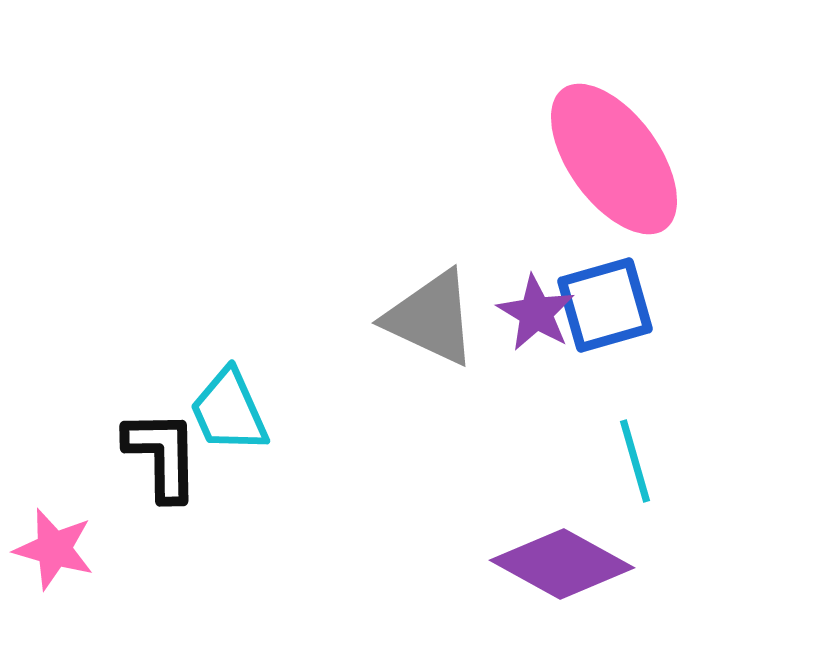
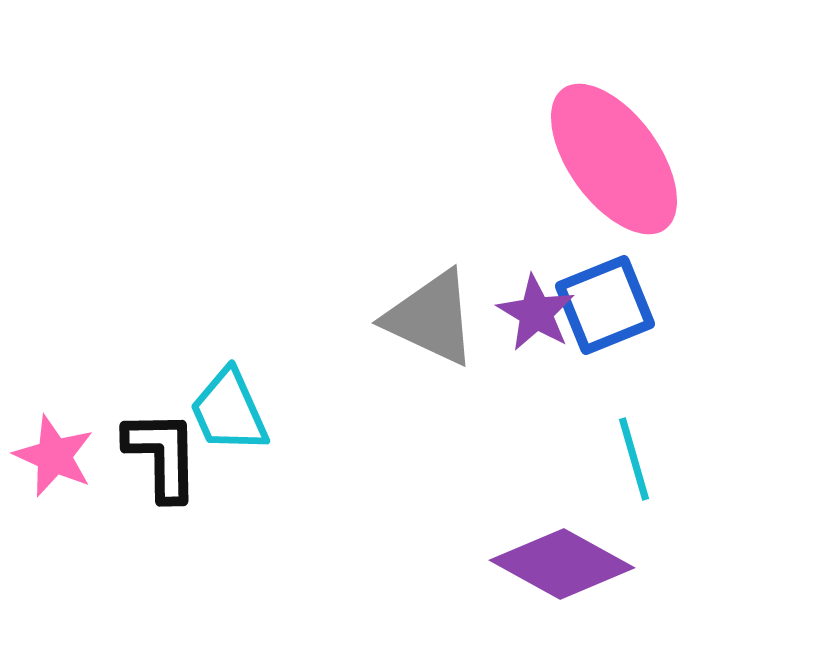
blue square: rotated 6 degrees counterclockwise
cyan line: moved 1 px left, 2 px up
pink star: moved 93 px up; rotated 8 degrees clockwise
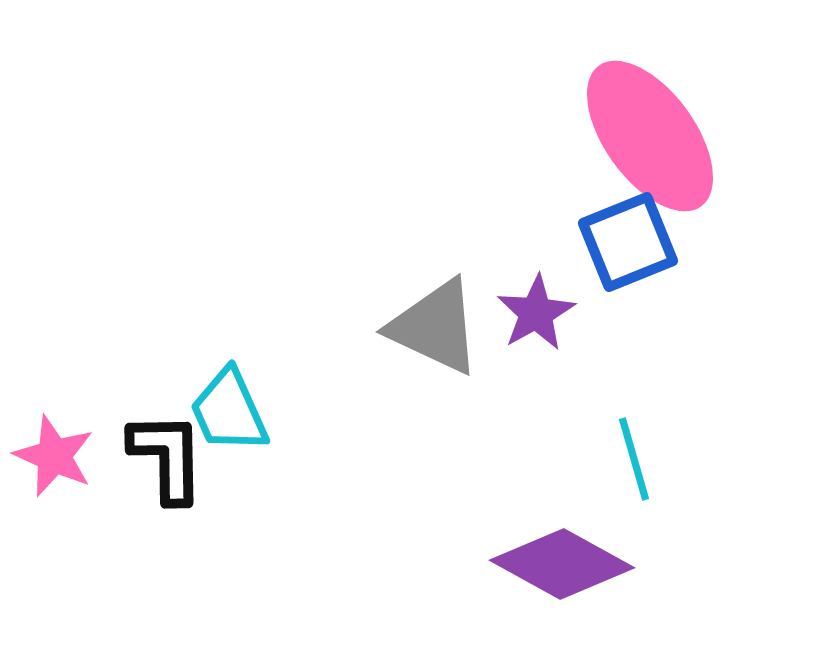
pink ellipse: moved 36 px right, 23 px up
blue square: moved 23 px right, 63 px up
purple star: rotated 12 degrees clockwise
gray triangle: moved 4 px right, 9 px down
black L-shape: moved 5 px right, 2 px down
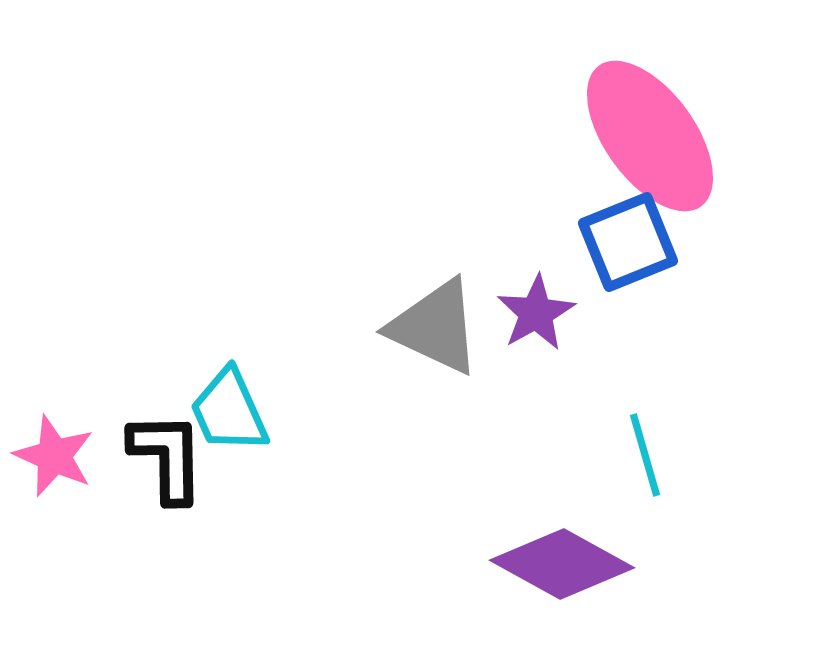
cyan line: moved 11 px right, 4 px up
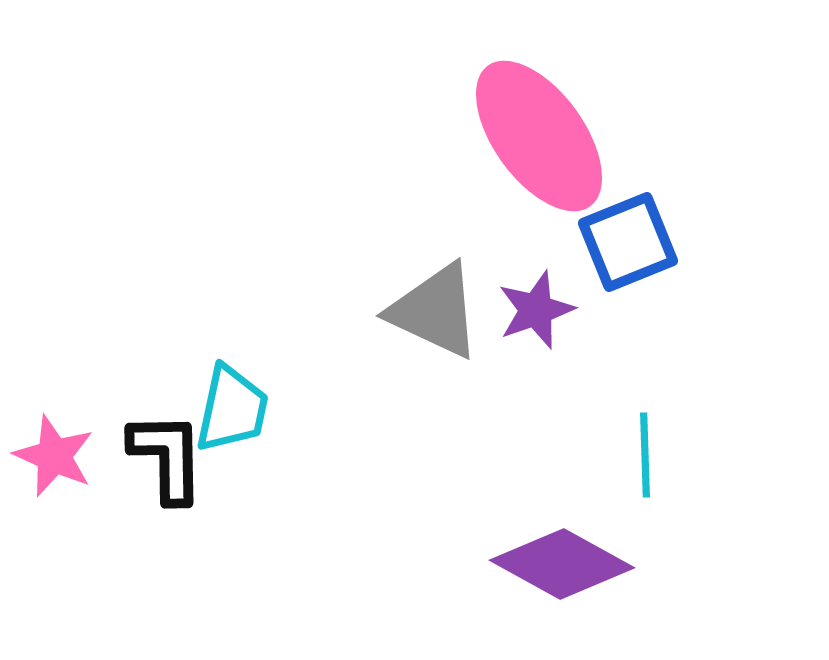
pink ellipse: moved 111 px left
purple star: moved 3 px up; rotated 10 degrees clockwise
gray triangle: moved 16 px up
cyan trapezoid: moved 3 px right, 2 px up; rotated 144 degrees counterclockwise
cyan line: rotated 14 degrees clockwise
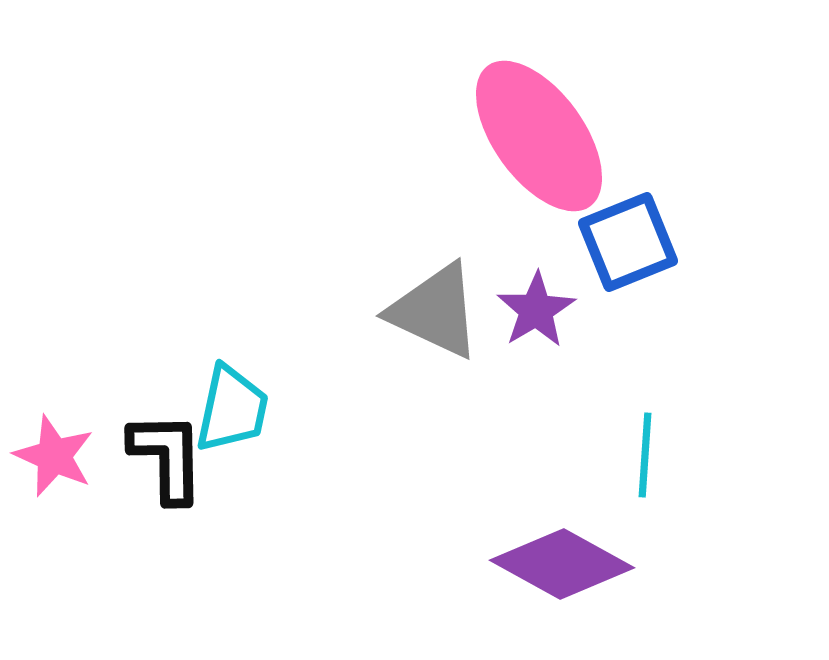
purple star: rotated 12 degrees counterclockwise
cyan line: rotated 6 degrees clockwise
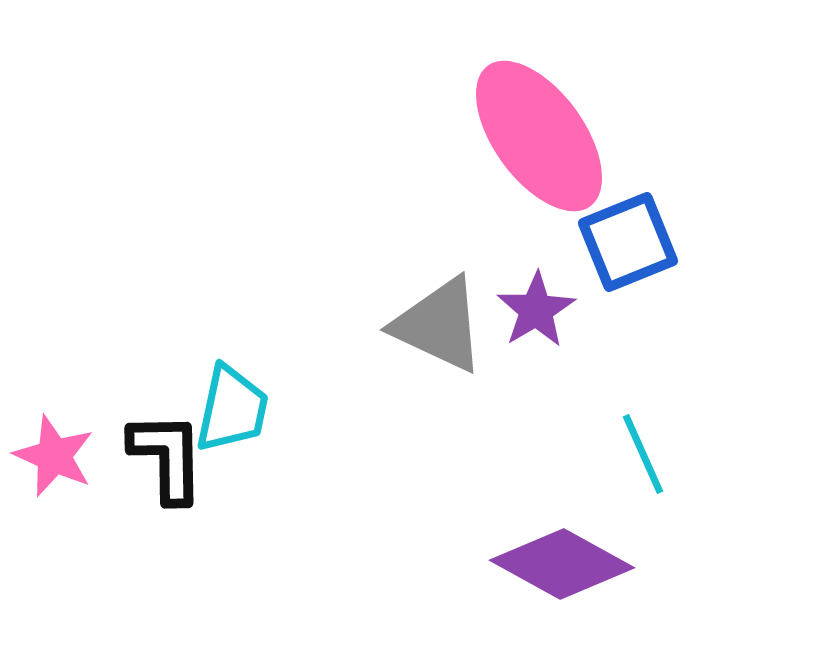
gray triangle: moved 4 px right, 14 px down
cyan line: moved 2 px left, 1 px up; rotated 28 degrees counterclockwise
